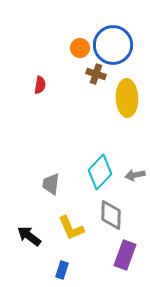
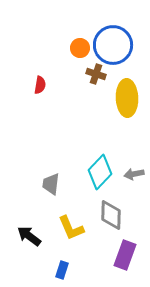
gray arrow: moved 1 px left, 1 px up
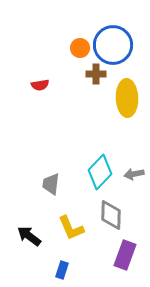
brown cross: rotated 18 degrees counterclockwise
red semicircle: rotated 72 degrees clockwise
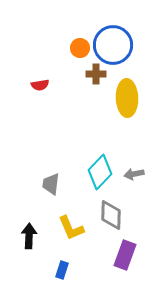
black arrow: rotated 55 degrees clockwise
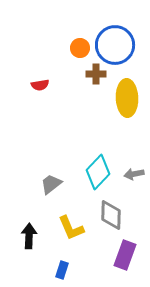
blue circle: moved 2 px right
cyan diamond: moved 2 px left
gray trapezoid: rotated 45 degrees clockwise
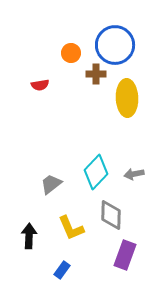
orange circle: moved 9 px left, 5 px down
cyan diamond: moved 2 px left
blue rectangle: rotated 18 degrees clockwise
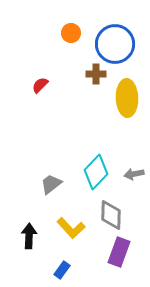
blue circle: moved 1 px up
orange circle: moved 20 px up
red semicircle: rotated 144 degrees clockwise
yellow L-shape: rotated 20 degrees counterclockwise
purple rectangle: moved 6 px left, 3 px up
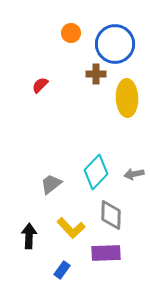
purple rectangle: moved 13 px left, 1 px down; rotated 68 degrees clockwise
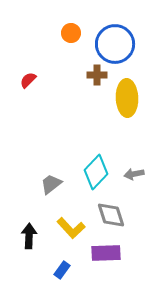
brown cross: moved 1 px right, 1 px down
red semicircle: moved 12 px left, 5 px up
gray diamond: rotated 20 degrees counterclockwise
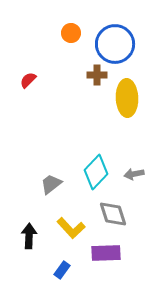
gray diamond: moved 2 px right, 1 px up
